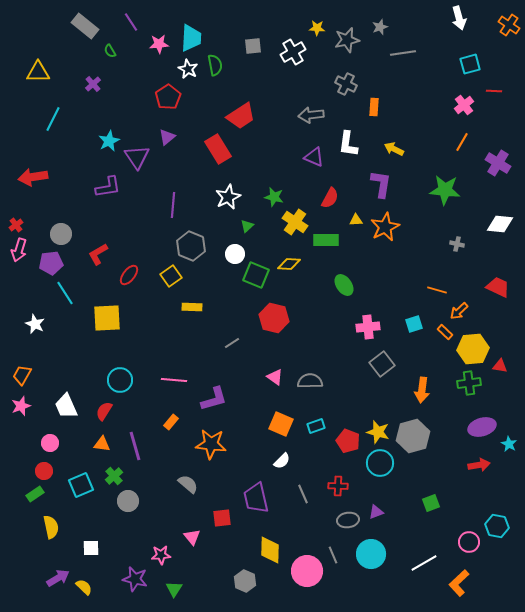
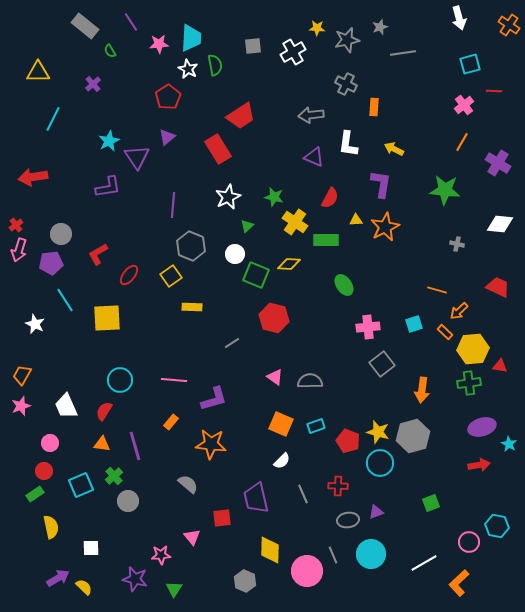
cyan line at (65, 293): moved 7 px down
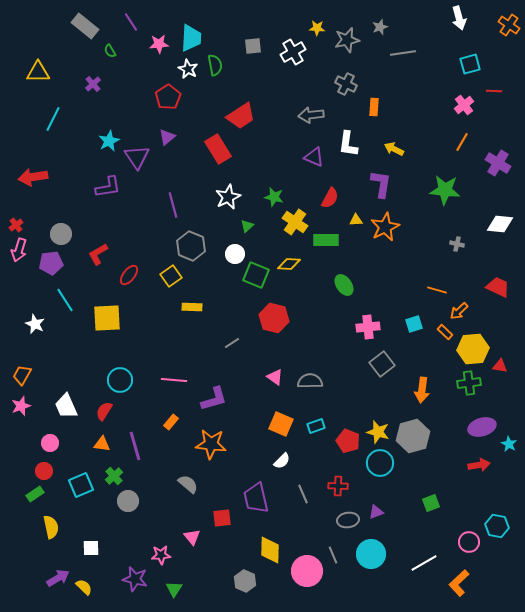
purple line at (173, 205): rotated 20 degrees counterclockwise
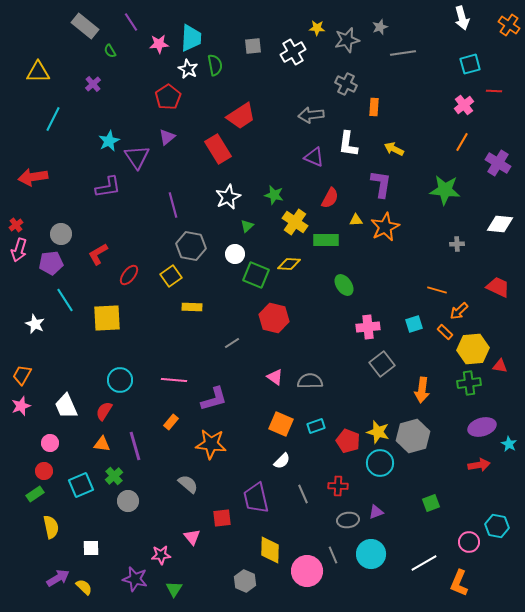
white arrow at (459, 18): moved 3 px right
green star at (274, 197): moved 2 px up
gray cross at (457, 244): rotated 16 degrees counterclockwise
gray hexagon at (191, 246): rotated 12 degrees counterclockwise
orange L-shape at (459, 583): rotated 24 degrees counterclockwise
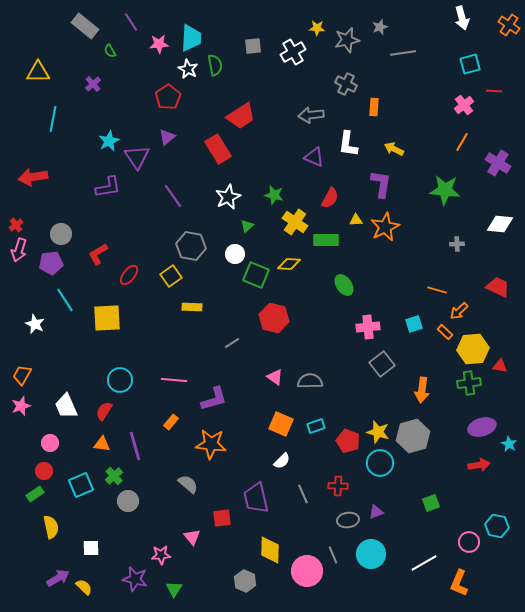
cyan line at (53, 119): rotated 15 degrees counterclockwise
purple line at (173, 205): moved 9 px up; rotated 20 degrees counterclockwise
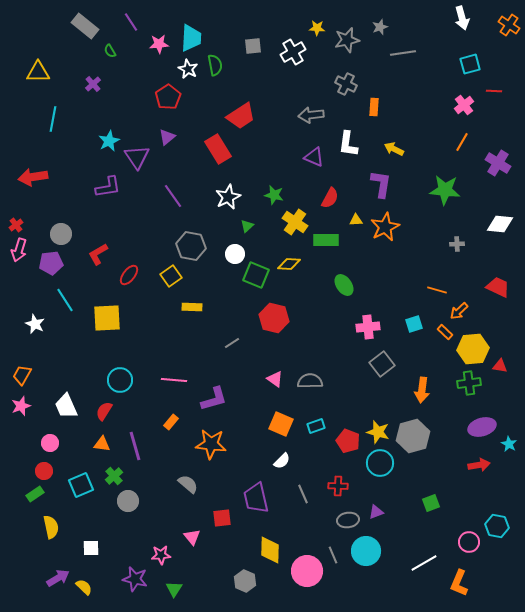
pink triangle at (275, 377): moved 2 px down
cyan circle at (371, 554): moved 5 px left, 3 px up
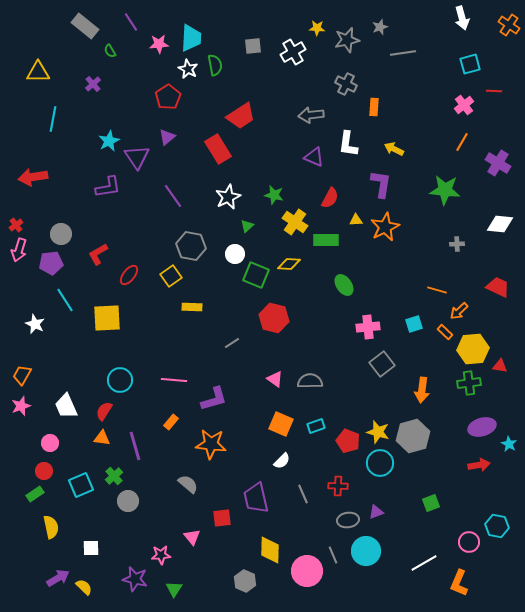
orange triangle at (102, 444): moved 6 px up
